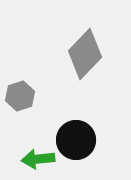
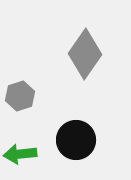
gray diamond: rotated 9 degrees counterclockwise
green arrow: moved 18 px left, 5 px up
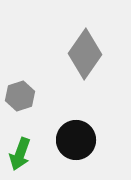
green arrow: rotated 64 degrees counterclockwise
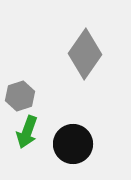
black circle: moved 3 px left, 4 px down
green arrow: moved 7 px right, 22 px up
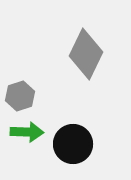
gray diamond: moved 1 px right; rotated 9 degrees counterclockwise
green arrow: rotated 108 degrees counterclockwise
